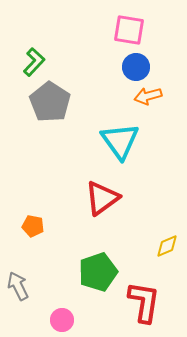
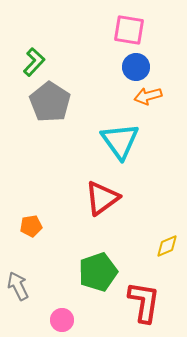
orange pentagon: moved 2 px left; rotated 20 degrees counterclockwise
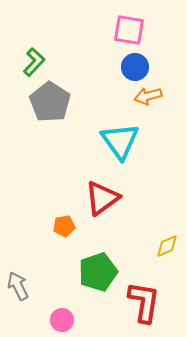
blue circle: moved 1 px left
orange pentagon: moved 33 px right
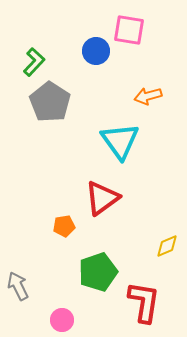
blue circle: moved 39 px left, 16 px up
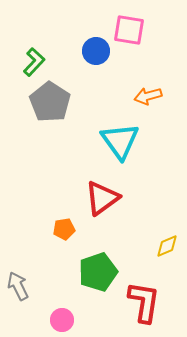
orange pentagon: moved 3 px down
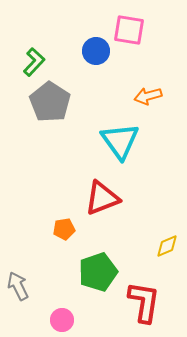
red triangle: rotated 15 degrees clockwise
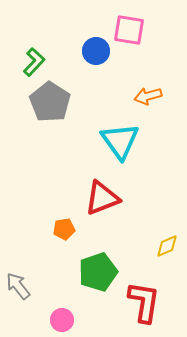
gray arrow: rotated 12 degrees counterclockwise
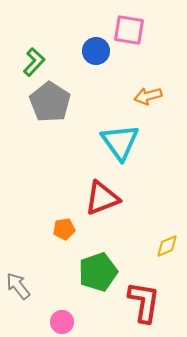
cyan triangle: moved 1 px down
pink circle: moved 2 px down
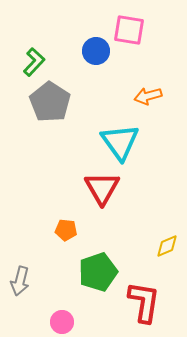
red triangle: moved 10 px up; rotated 39 degrees counterclockwise
orange pentagon: moved 2 px right, 1 px down; rotated 15 degrees clockwise
gray arrow: moved 2 px right, 5 px up; rotated 128 degrees counterclockwise
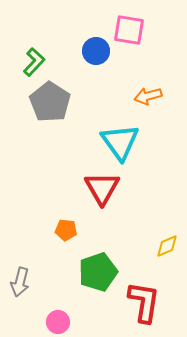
gray arrow: moved 1 px down
pink circle: moved 4 px left
